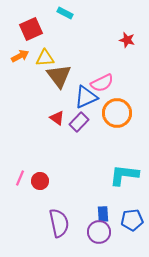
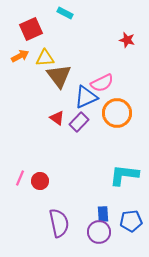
blue pentagon: moved 1 px left, 1 px down
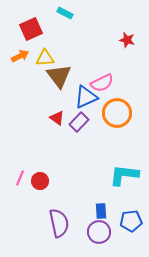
blue rectangle: moved 2 px left, 3 px up
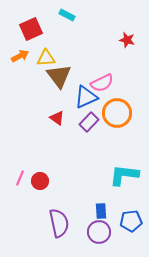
cyan rectangle: moved 2 px right, 2 px down
yellow triangle: moved 1 px right
purple rectangle: moved 10 px right
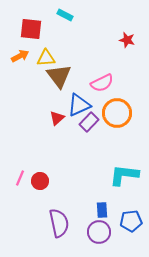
cyan rectangle: moved 2 px left
red square: rotated 30 degrees clockwise
blue triangle: moved 7 px left, 8 px down
red triangle: rotated 42 degrees clockwise
blue rectangle: moved 1 px right, 1 px up
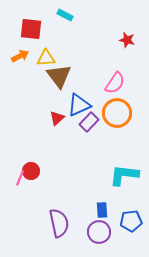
pink semicircle: moved 13 px right; rotated 30 degrees counterclockwise
red circle: moved 9 px left, 10 px up
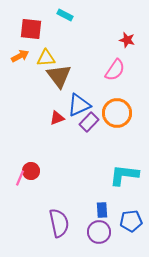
pink semicircle: moved 13 px up
red triangle: rotated 21 degrees clockwise
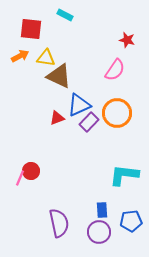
yellow triangle: rotated 12 degrees clockwise
brown triangle: rotated 28 degrees counterclockwise
